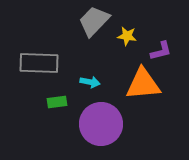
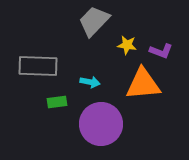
yellow star: moved 9 px down
purple L-shape: rotated 35 degrees clockwise
gray rectangle: moved 1 px left, 3 px down
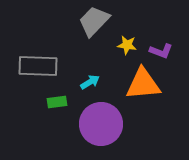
cyan arrow: rotated 42 degrees counterclockwise
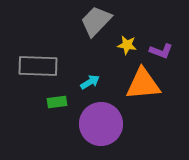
gray trapezoid: moved 2 px right
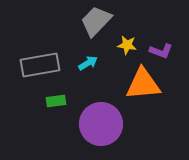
gray rectangle: moved 2 px right, 1 px up; rotated 12 degrees counterclockwise
cyan arrow: moved 2 px left, 19 px up
green rectangle: moved 1 px left, 1 px up
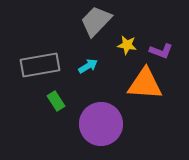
cyan arrow: moved 3 px down
orange triangle: moved 2 px right; rotated 9 degrees clockwise
green rectangle: rotated 66 degrees clockwise
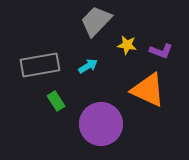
orange triangle: moved 3 px right, 6 px down; rotated 21 degrees clockwise
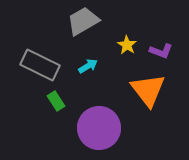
gray trapezoid: moved 13 px left; rotated 16 degrees clockwise
yellow star: rotated 24 degrees clockwise
gray rectangle: rotated 36 degrees clockwise
orange triangle: rotated 27 degrees clockwise
purple circle: moved 2 px left, 4 px down
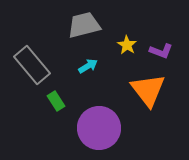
gray trapezoid: moved 1 px right, 4 px down; rotated 16 degrees clockwise
gray rectangle: moved 8 px left; rotated 24 degrees clockwise
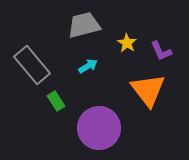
yellow star: moved 2 px up
purple L-shape: rotated 45 degrees clockwise
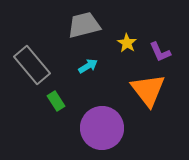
purple L-shape: moved 1 px left, 1 px down
purple circle: moved 3 px right
